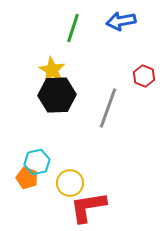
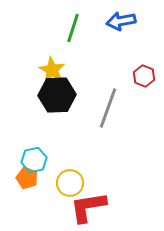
cyan hexagon: moved 3 px left, 2 px up
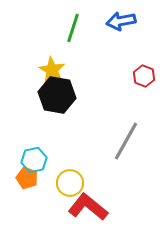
black hexagon: rotated 12 degrees clockwise
gray line: moved 18 px right, 33 px down; rotated 9 degrees clockwise
red L-shape: rotated 48 degrees clockwise
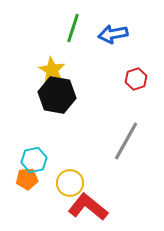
blue arrow: moved 8 px left, 13 px down
red hexagon: moved 8 px left, 3 px down; rotated 20 degrees clockwise
orange pentagon: moved 1 px down; rotated 25 degrees counterclockwise
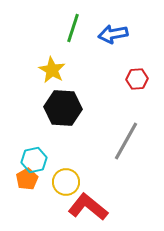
red hexagon: moved 1 px right; rotated 15 degrees clockwise
black hexagon: moved 6 px right, 13 px down; rotated 6 degrees counterclockwise
orange pentagon: rotated 25 degrees counterclockwise
yellow circle: moved 4 px left, 1 px up
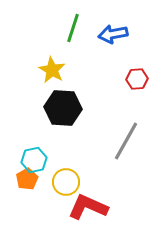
red L-shape: rotated 15 degrees counterclockwise
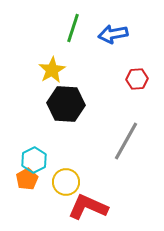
yellow star: rotated 12 degrees clockwise
black hexagon: moved 3 px right, 4 px up
cyan hexagon: rotated 15 degrees counterclockwise
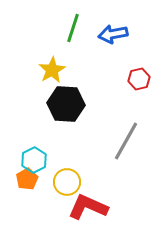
red hexagon: moved 2 px right; rotated 10 degrees counterclockwise
yellow circle: moved 1 px right
